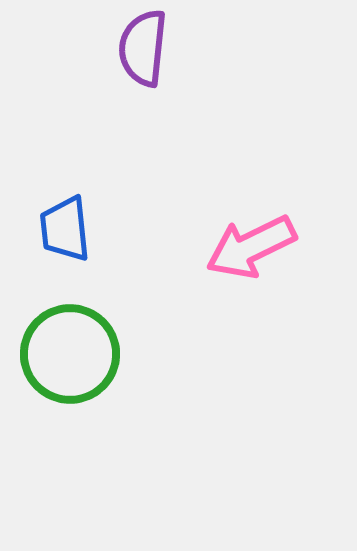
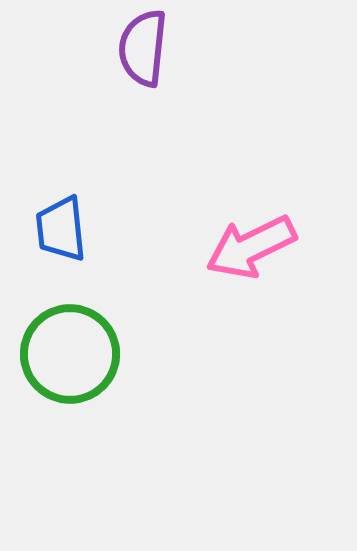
blue trapezoid: moved 4 px left
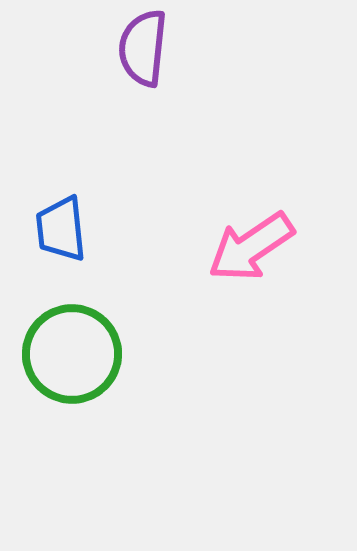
pink arrow: rotated 8 degrees counterclockwise
green circle: moved 2 px right
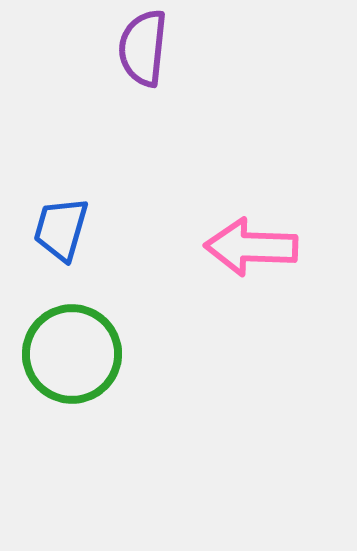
blue trapezoid: rotated 22 degrees clockwise
pink arrow: rotated 36 degrees clockwise
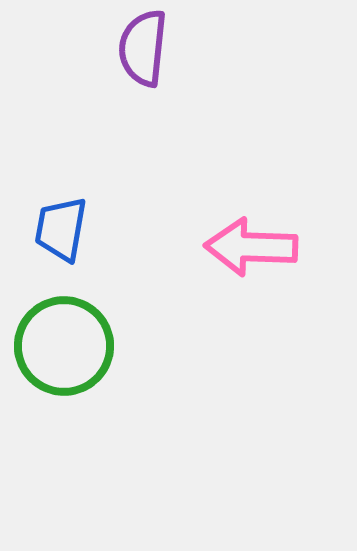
blue trapezoid: rotated 6 degrees counterclockwise
green circle: moved 8 px left, 8 px up
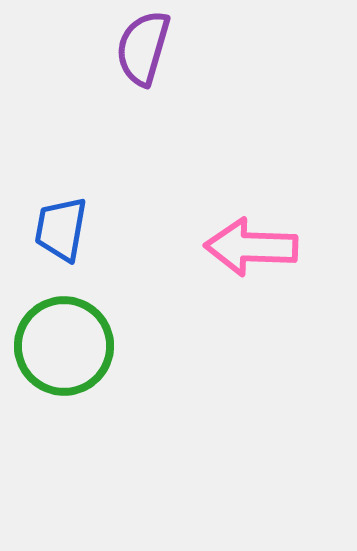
purple semicircle: rotated 10 degrees clockwise
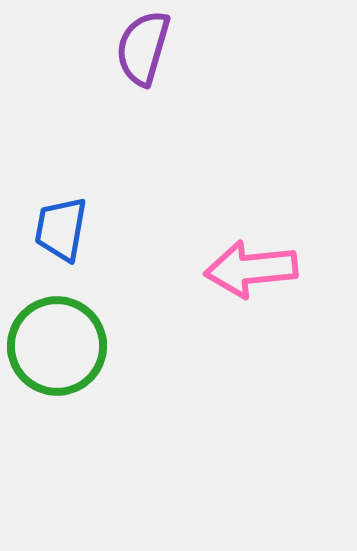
pink arrow: moved 22 px down; rotated 8 degrees counterclockwise
green circle: moved 7 px left
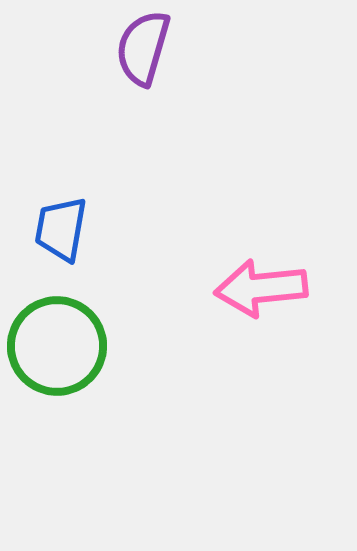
pink arrow: moved 10 px right, 19 px down
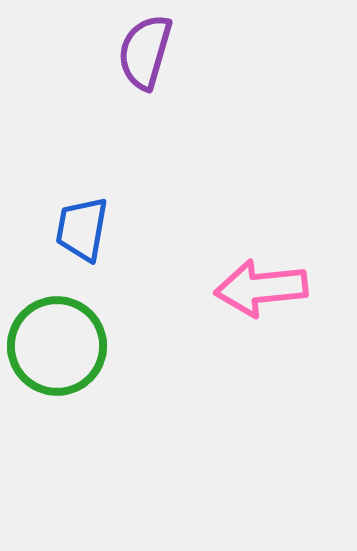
purple semicircle: moved 2 px right, 4 px down
blue trapezoid: moved 21 px right
